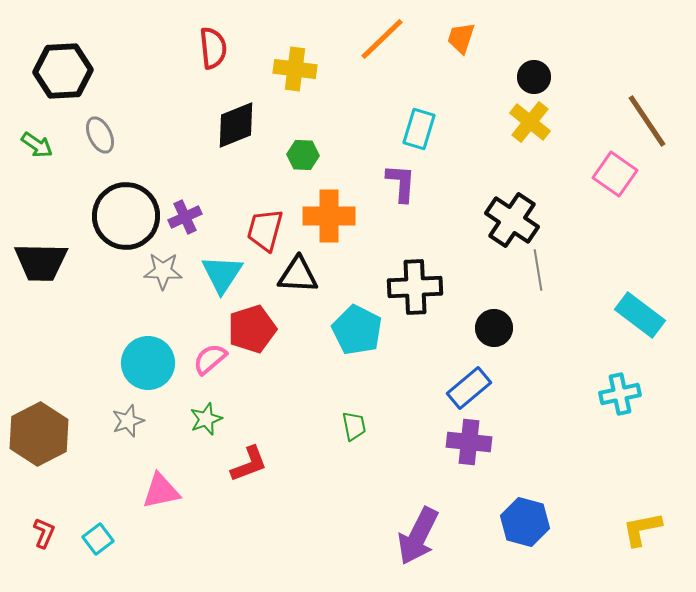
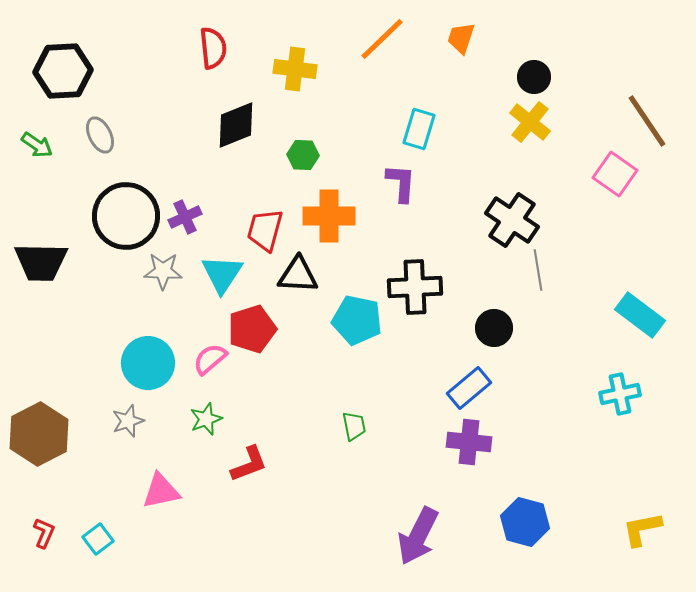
cyan pentagon at (357, 330): moved 10 px up; rotated 15 degrees counterclockwise
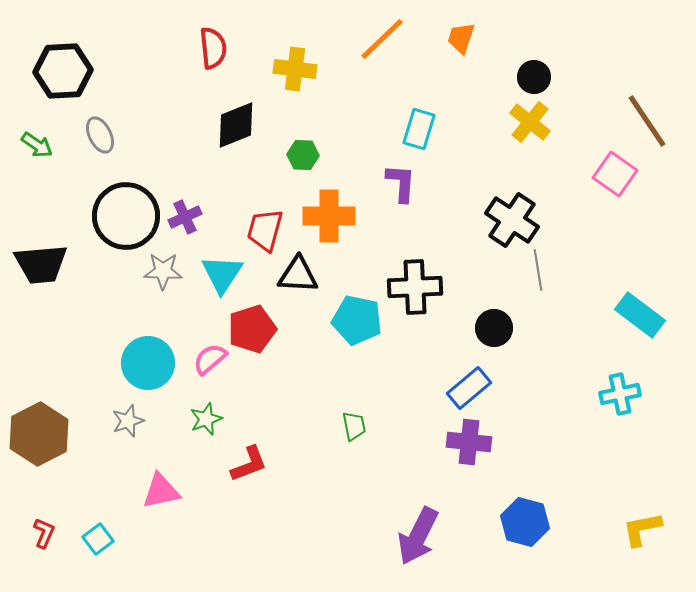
black trapezoid at (41, 262): moved 2 px down; rotated 6 degrees counterclockwise
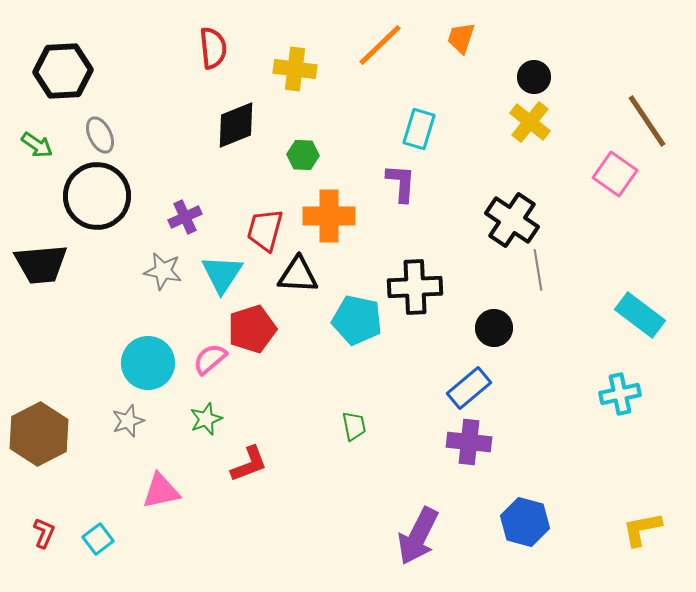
orange line at (382, 39): moved 2 px left, 6 px down
black circle at (126, 216): moved 29 px left, 20 px up
gray star at (163, 271): rotated 9 degrees clockwise
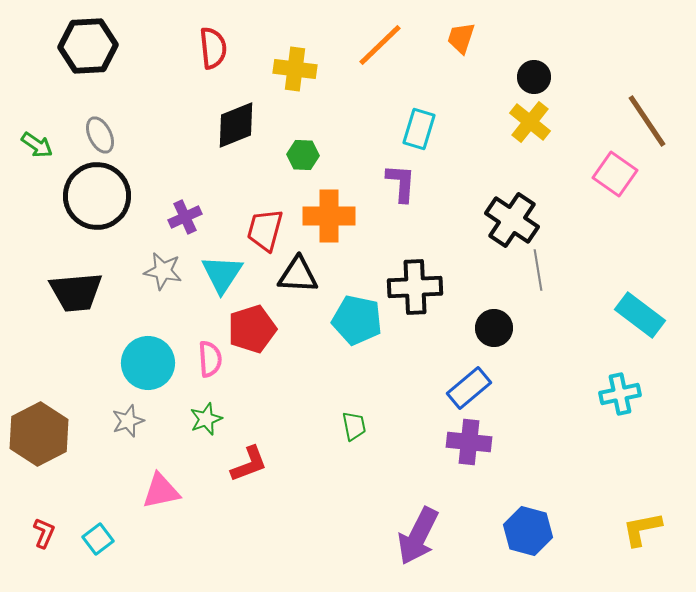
black hexagon at (63, 71): moved 25 px right, 25 px up
black trapezoid at (41, 264): moved 35 px right, 28 px down
pink semicircle at (210, 359): rotated 126 degrees clockwise
blue hexagon at (525, 522): moved 3 px right, 9 px down
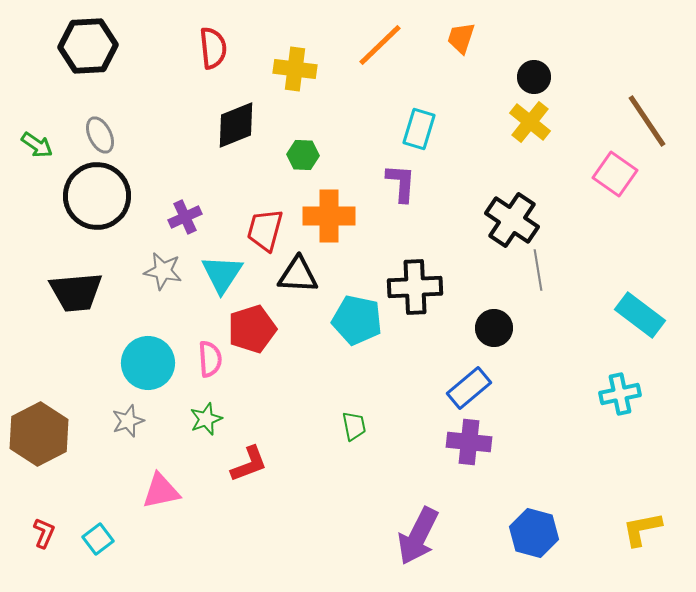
blue hexagon at (528, 531): moved 6 px right, 2 px down
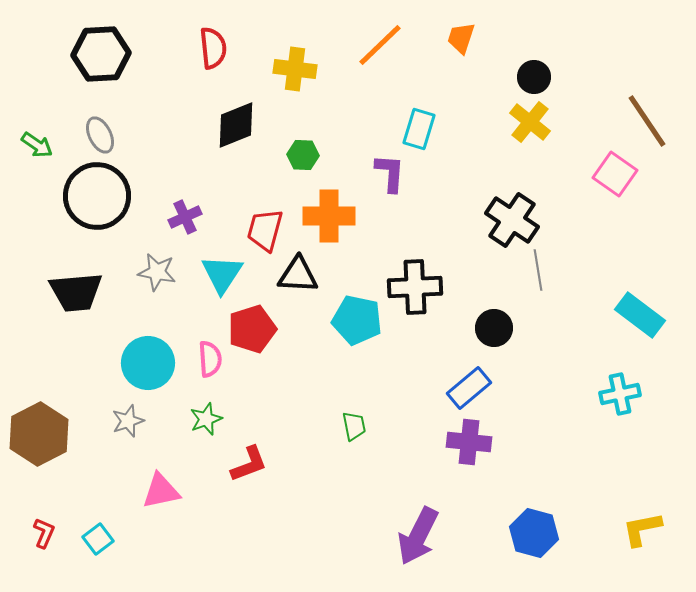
black hexagon at (88, 46): moved 13 px right, 8 px down
purple L-shape at (401, 183): moved 11 px left, 10 px up
gray star at (163, 271): moved 6 px left, 1 px down
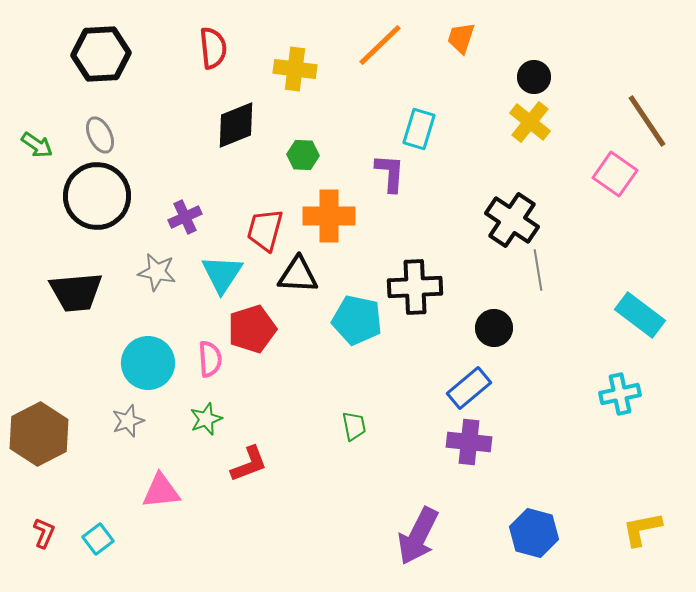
pink triangle at (161, 491): rotated 6 degrees clockwise
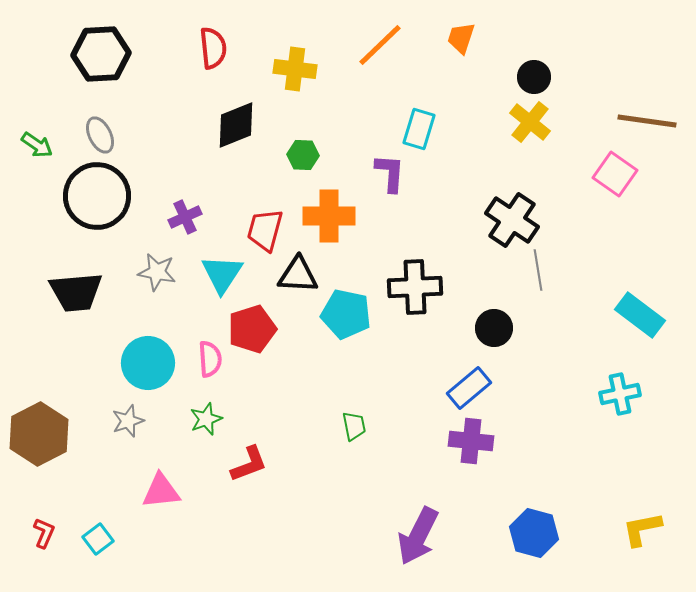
brown line at (647, 121): rotated 48 degrees counterclockwise
cyan pentagon at (357, 320): moved 11 px left, 6 px up
purple cross at (469, 442): moved 2 px right, 1 px up
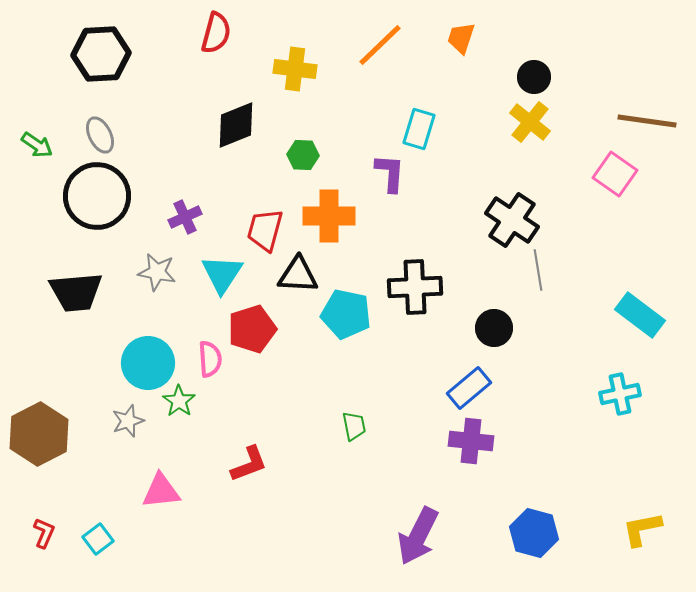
red semicircle at (213, 48): moved 3 px right, 15 px up; rotated 21 degrees clockwise
green star at (206, 419): moved 27 px left, 18 px up; rotated 16 degrees counterclockwise
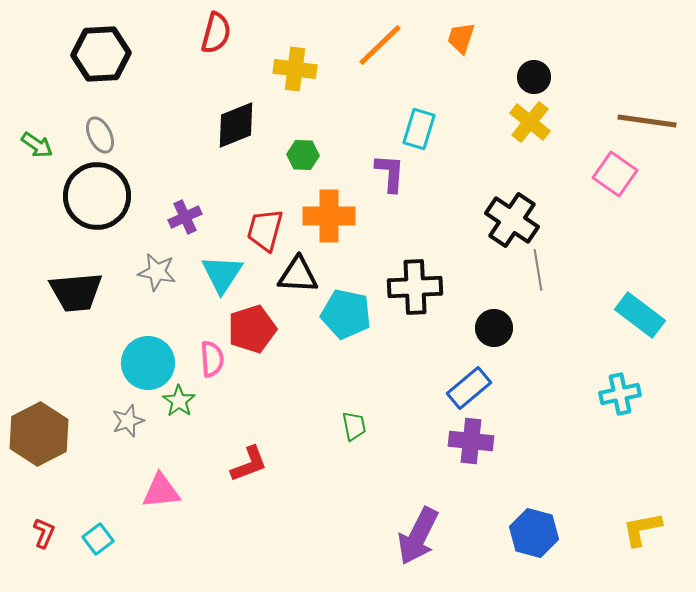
pink semicircle at (210, 359): moved 2 px right
